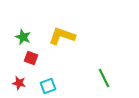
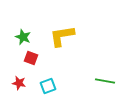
yellow L-shape: rotated 28 degrees counterclockwise
green line: moved 1 px right, 3 px down; rotated 54 degrees counterclockwise
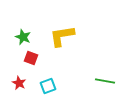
red star: rotated 16 degrees clockwise
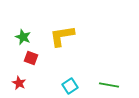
green line: moved 4 px right, 4 px down
cyan square: moved 22 px right; rotated 14 degrees counterclockwise
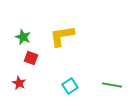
green line: moved 3 px right
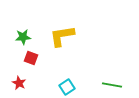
green star: rotated 28 degrees counterclockwise
cyan square: moved 3 px left, 1 px down
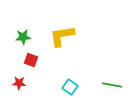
red square: moved 2 px down
red star: rotated 24 degrees counterclockwise
cyan square: moved 3 px right; rotated 21 degrees counterclockwise
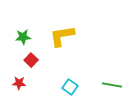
red square: rotated 24 degrees clockwise
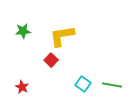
green star: moved 6 px up
red square: moved 20 px right
red star: moved 3 px right, 4 px down; rotated 24 degrees clockwise
cyan square: moved 13 px right, 3 px up
